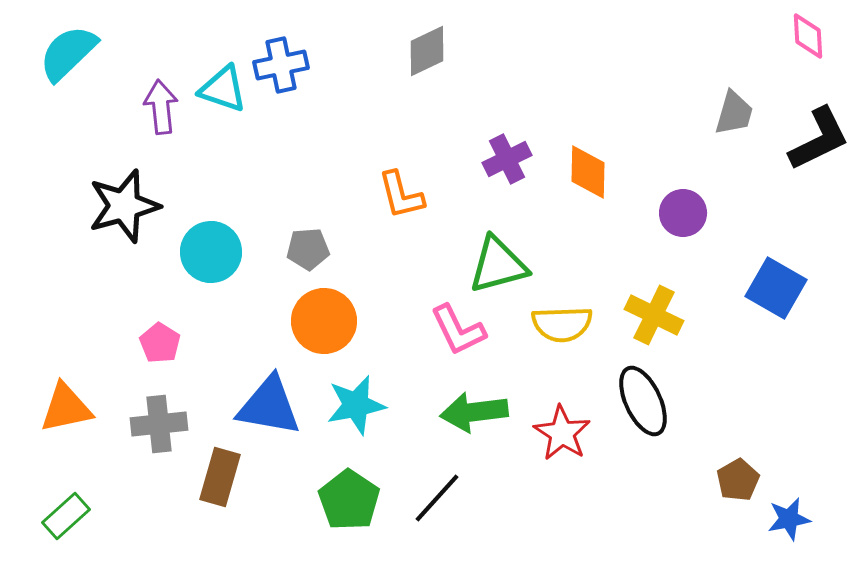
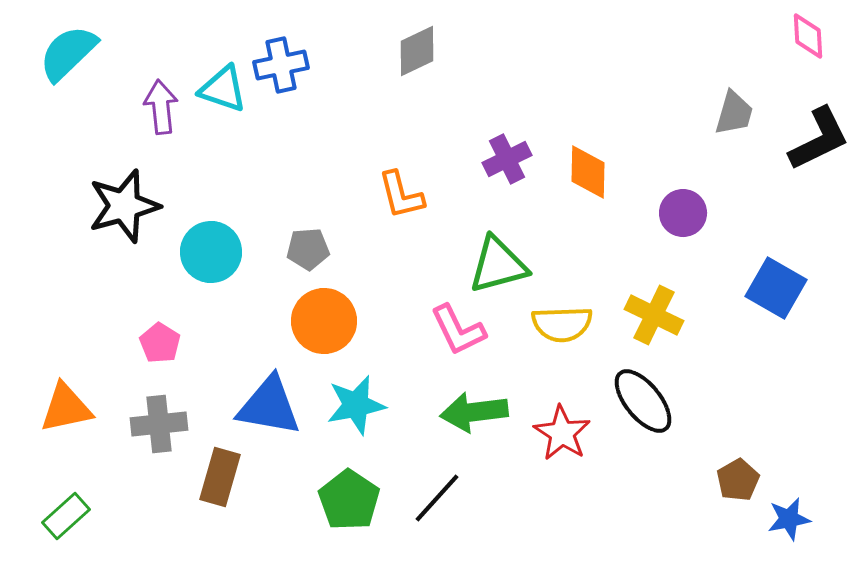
gray diamond: moved 10 px left
black ellipse: rotated 14 degrees counterclockwise
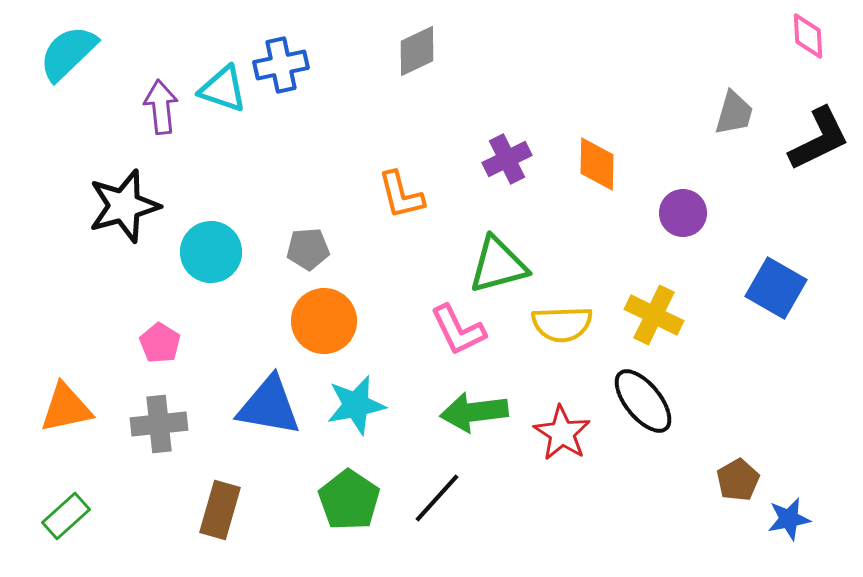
orange diamond: moved 9 px right, 8 px up
brown rectangle: moved 33 px down
